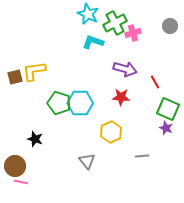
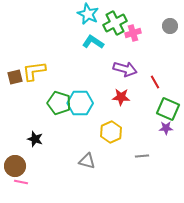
cyan L-shape: rotated 15 degrees clockwise
purple star: rotated 24 degrees counterclockwise
gray triangle: rotated 36 degrees counterclockwise
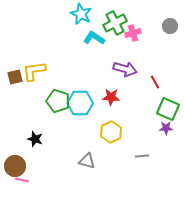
cyan star: moved 7 px left
cyan L-shape: moved 1 px right, 4 px up
red star: moved 10 px left
green pentagon: moved 1 px left, 2 px up
pink line: moved 1 px right, 2 px up
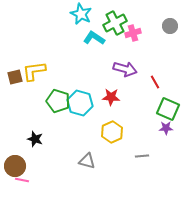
cyan hexagon: rotated 15 degrees clockwise
yellow hexagon: moved 1 px right
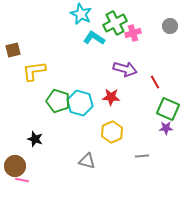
brown square: moved 2 px left, 27 px up
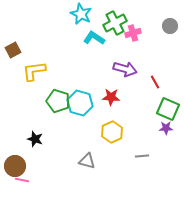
brown square: rotated 14 degrees counterclockwise
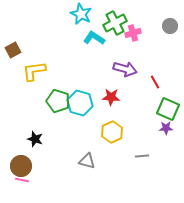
brown circle: moved 6 px right
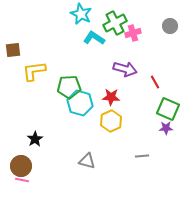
brown square: rotated 21 degrees clockwise
green pentagon: moved 11 px right, 14 px up; rotated 20 degrees counterclockwise
yellow hexagon: moved 1 px left, 11 px up
black star: rotated 21 degrees clockwise
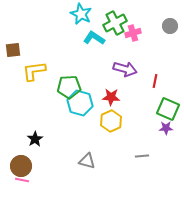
red line: moved 1 px up; rotated 40 degrees clockwise
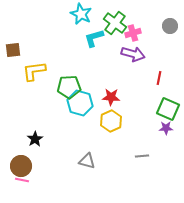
green cross: rotated 25 degrees counterclockwise
cyan L-shape: rotated 50 degrees counterclockwise
purple arrow: moved 8 px right, 15 px up
red line: moved 4 px right, 3 px up
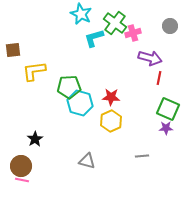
purple arrow: moved 17 px right, 4 px down
